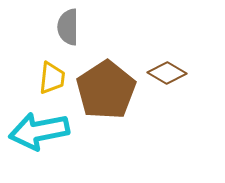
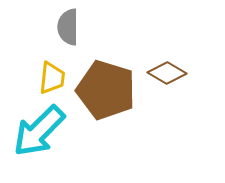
brown pentagon: rotated 22 degrees counterclockwise
cyan arrow: rotated 34 degrees counterclockwise
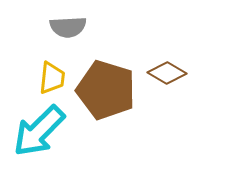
gray semicircle: rotated 93 degrees counterclockwise
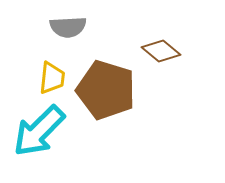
brown diamond: moved 6 px left, 22 px up; rotated 9 degrees clockwise
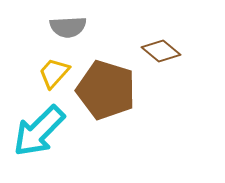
yellow trapezoid: moved 2 px right, 5 px up; rotated 144 degrees counterclockwise
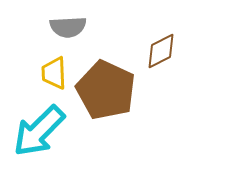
brown diamond: rotated 66 degrees counterclockwise
yellow trapezoid: rotated 44 degrees counterclockwise
brown pentagon: rotated 8 degrees clockwise
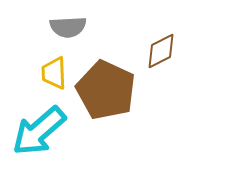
cyan arrow: rotated 4 degrees clockwise
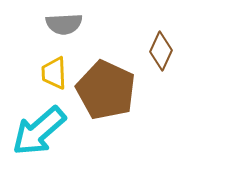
gray semicircle: moved 4 px left, 3 px up
brown diamond: rotated 39 degrees counterclockwise
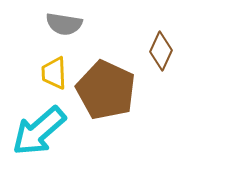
gray semicircle: rotated 12 degrees clockwise
